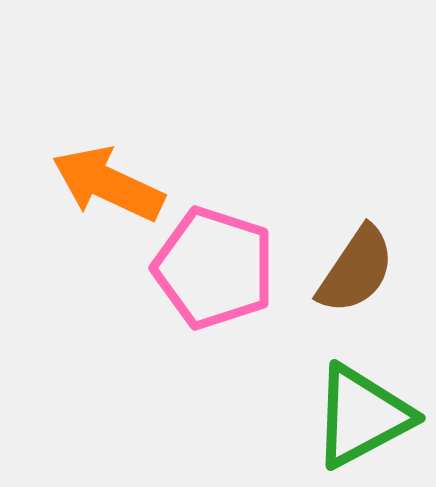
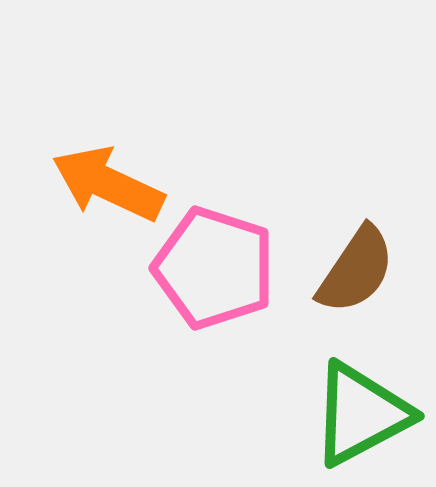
green triangle: moved 1 px left, 2 px up
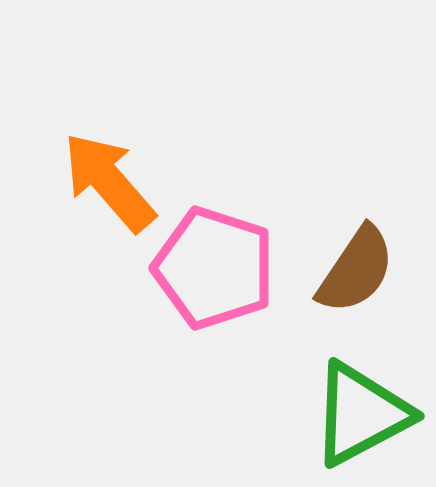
orange arrow: moved 1 px right, 2 px up; rotated 24 degrees clockwise
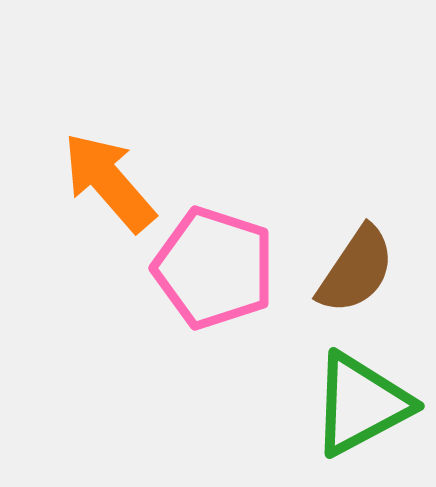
green triangle: moved 10 px up
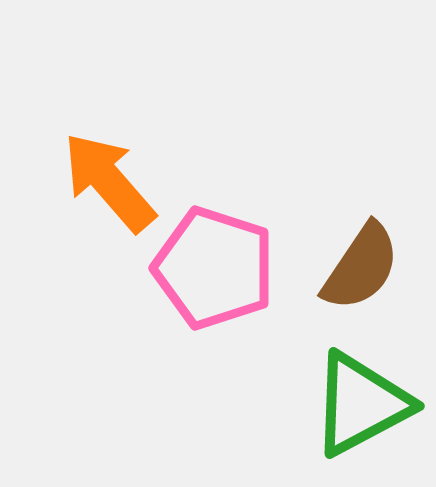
brown semicircle: moved 5 px right, 3 px up
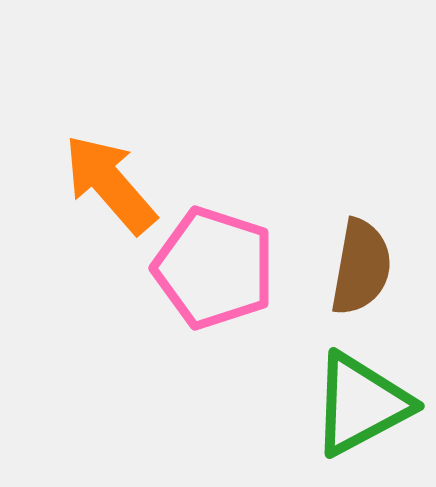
orange arrow: moved 1 px right, 2 px down
brown semicircle: rotated 24 degrees counterclockwise
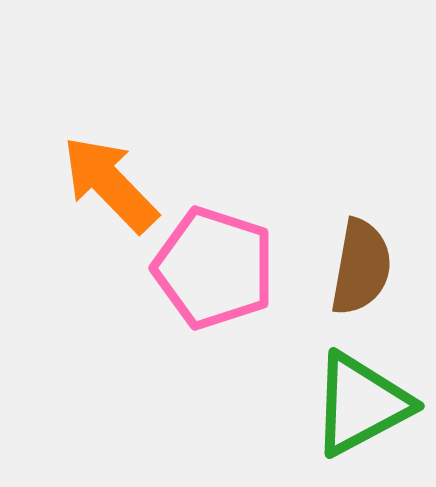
orange arrow: rotated 3 degrees counterclockwise
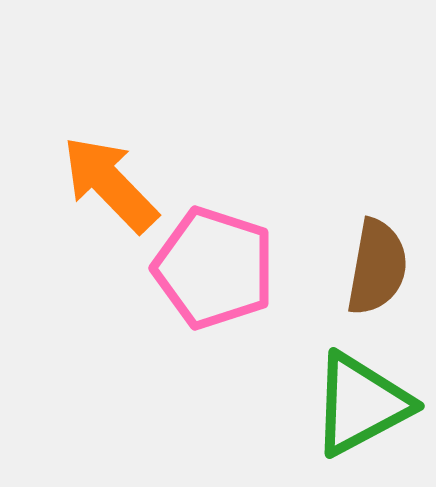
brown semicircle: moved 16 px right
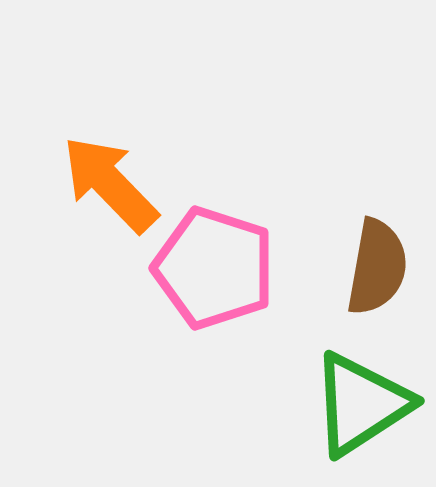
green triangle: rotated 5 degrees counterclockwise
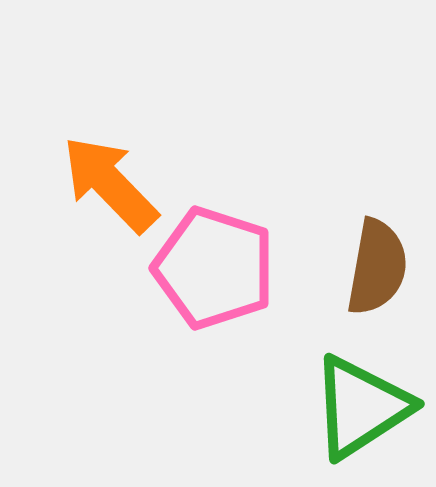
green triangle: moved 3 px down
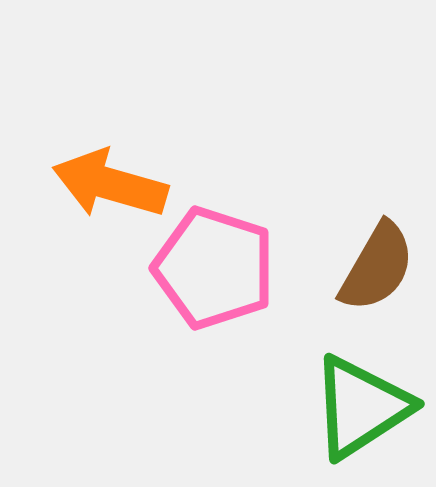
orange arrow: rotated 30 degrees counterclockwise
brown semicircle: rotated 20 degrees clockwise
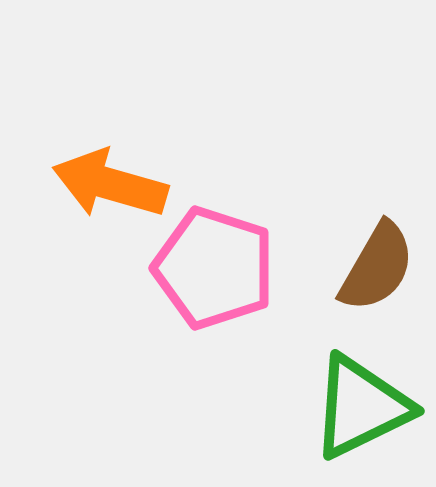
green triangle: rotated 7 degrees clockwise
